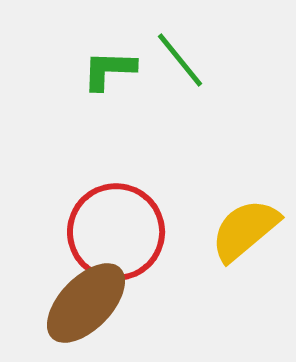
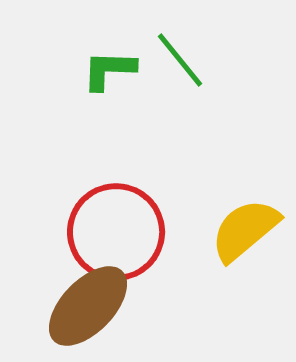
brown ellipse: moved 2 px right, 3 px down
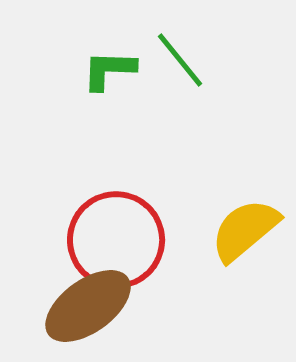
red circle: moved 8 px down
brown ellipse: rotated 10 degrees clockwise
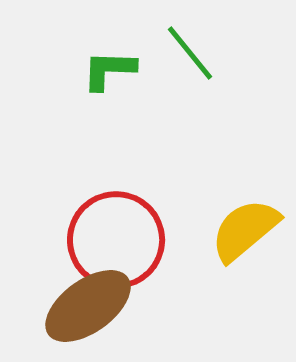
green line: moved 10 px right, 7 px up
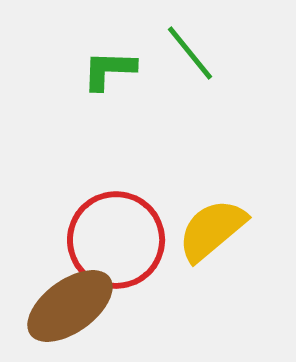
yellow semicircle: moved 33 px left
brown ellipse: moved 18 px left
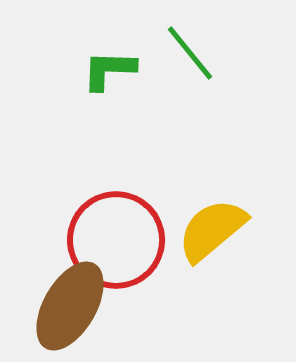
brown ellipse: rotated 24 degrees counterclockwise
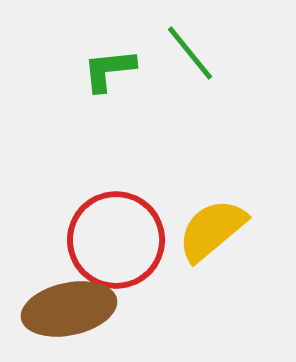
green L-shape: rotated 8 degrees counterclockwise
brown ellipse: moved 1 px left, 3 px down; rotated 48 degrees clockwise
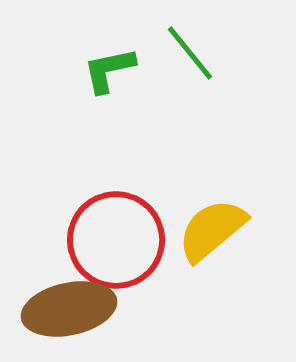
green L-shape: rotated 6 degrees counterclockwise
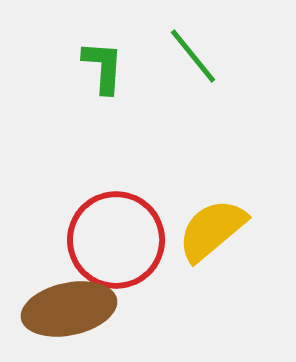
green line: moved 3 px right, 3 px down
green L-shape: moved 6 px left, 3 px up; rotated 106 degrees clockwise
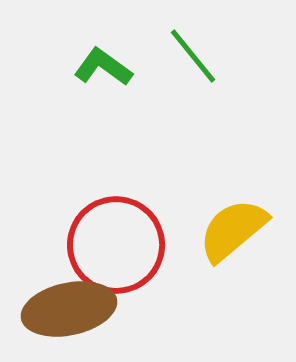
green L-shape: rotated 58 degrees counterclockwise
yellow semicircle: moved 21 px right
red circle: moved 5 px down
